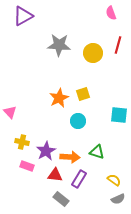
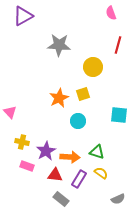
yellow circle: moved 14 px down
yellow semicircle: moved 13 px left, 7 px up
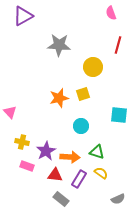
orange star: rotated 12 degrees clockwise
cyan circle: moved 3 px right, 5 px down
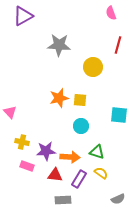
yellow square: moved 3 px left, 6 px down; rotated 24 degrees clockwise
purple star: rotated 24 degrees clockwise
gray rectangle: moved 2 px right, 1 px down; rotated 42 degrees counterclockwise
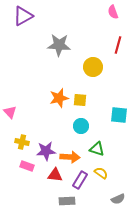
pink semicircle: moved 2 px right, 1 px up
green triangle: moved 3 px up
purple rectangle: moved 1 px right, 1 px down
gray rectangle: moved 4 px right, 1 px down
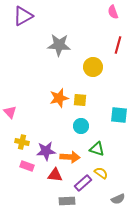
purple rectangle: moved 3 px right, 3 px down; rotated 18 degrees clockwise
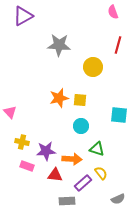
orange arrow: moved 2 px right, 2 px down
yellow semicircle: rotated 16 degrees clockwise
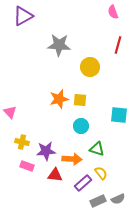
yellow circle: moved 3 px left
orange star: moved 1 px down
gray rectangle: moved 31 px right; rotated 21 degrees counterclockwise
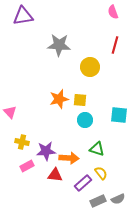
purple triangle: rotated 20 degrees clockwise
red line: moved 3 px left
cyan circle: moved 4 px right, 6 px up
orange arrow: moved 3 px left, 1 px up
pink rectangle: rotated 48 degrees counterclockwise
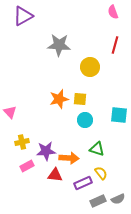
purple triangle: rotated 20 degrees counterclockwise
yellow square: moved 1 px up
yellow cross: rotated 24 degrees counterclockwise
purple rectangle: rotated 18 degrees clockwise
